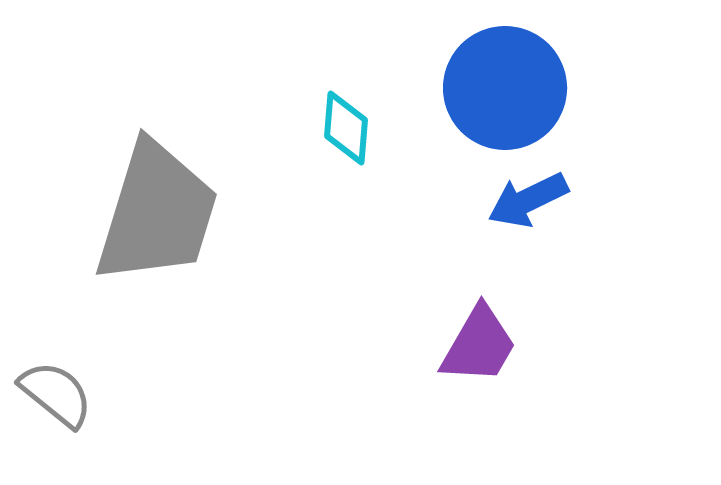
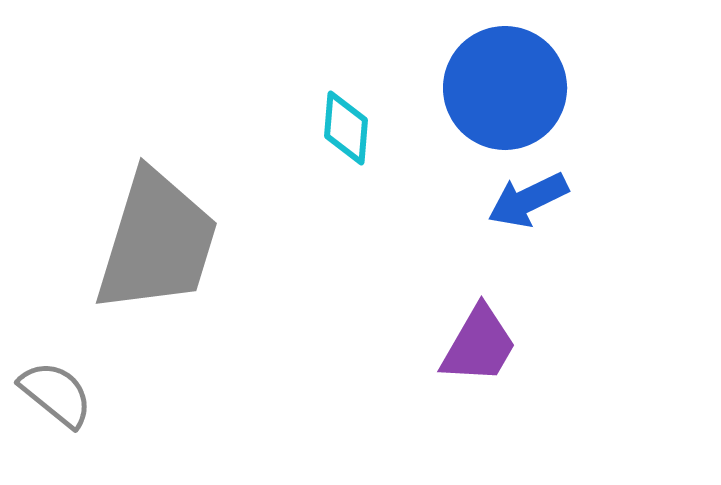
gray trapezoid: moved 29 px down
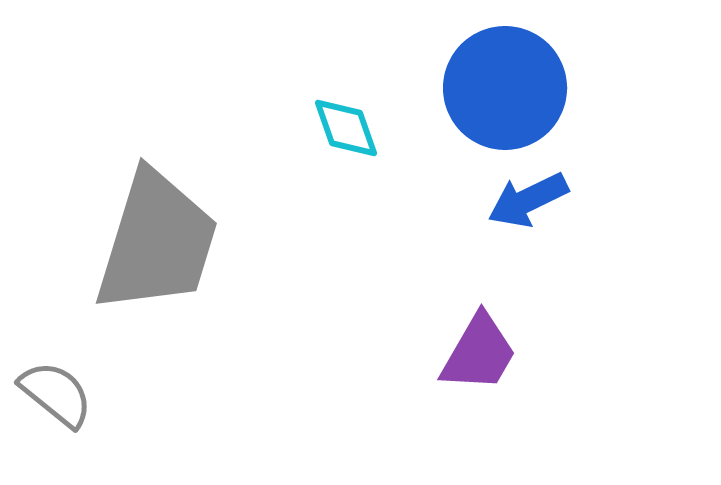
cyan diamond: rotated 24 degrees counterclockwise
purple trapezoid: moved 8 px down
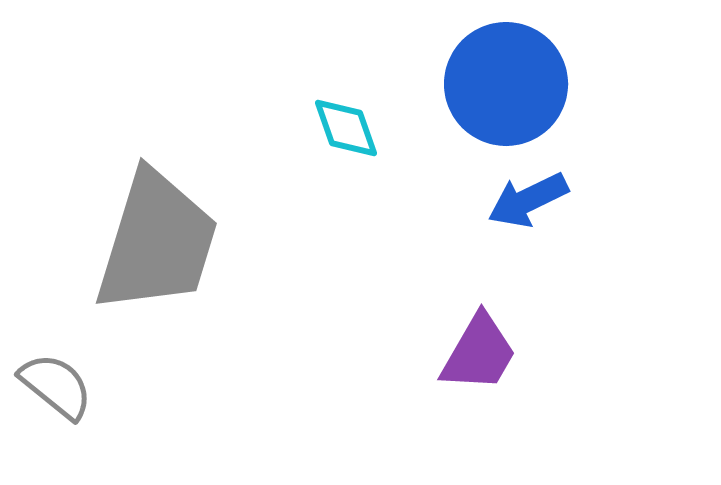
blue circle: moved 1 px right, 4 px up
gray semicircle: moved 8 px up
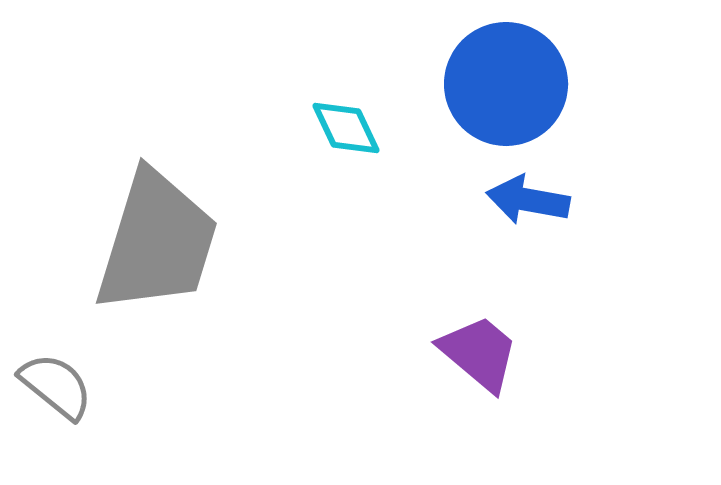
cyan diamond: rotated 6 degrees counterclockwise
blue arrow: rotated 36 degrees clockwise
purple trapezoid: rotated 80 degrees counterclockwise
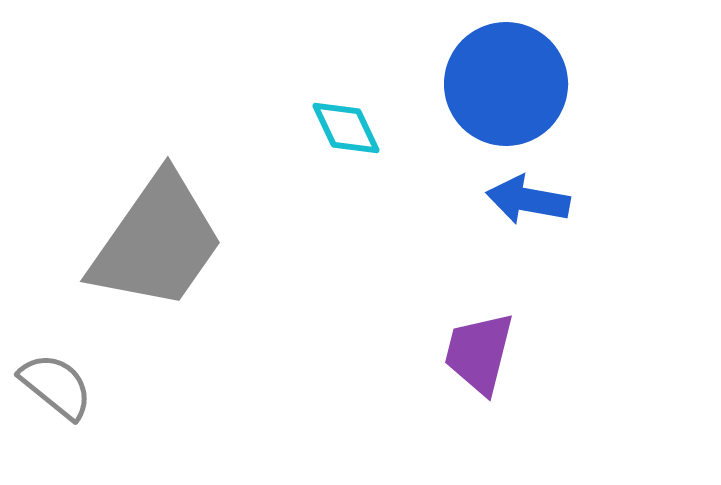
gray trapezoid: rotated 18 degrees clockwise
purple trapezoid: rotated 116 degrees counterclockwise
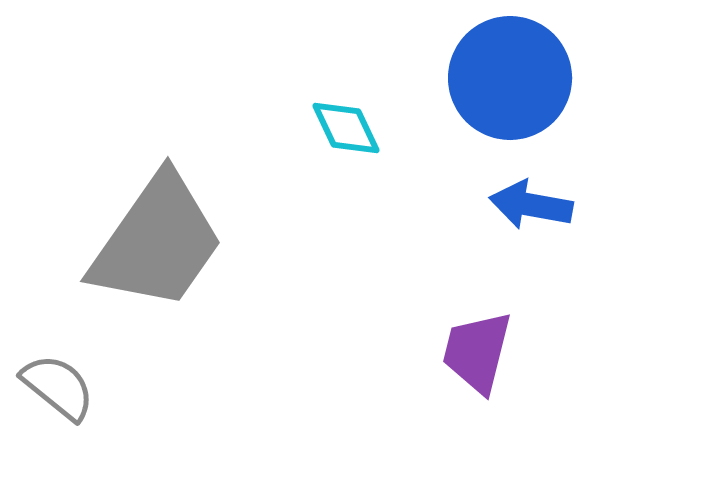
blue circle: moved 4 px right, 6 px up
blue arrow: moved 3 px right, 5 px down
purple trapezoid: moved 2 px left, 1 px up
gray semicircle: moved 2 px right, 1 px down
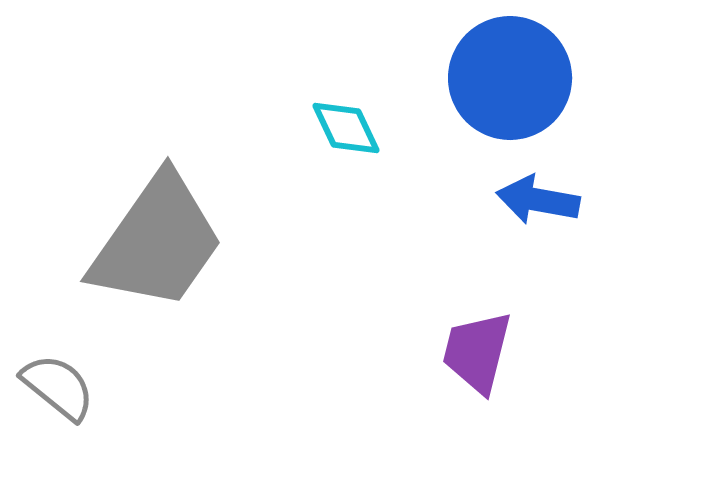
blue arrow: moved 7 px right, 5 px up
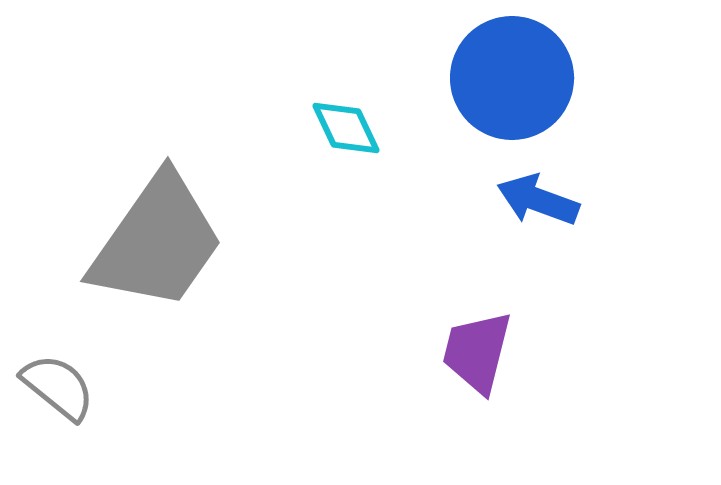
blue circle: moved 2 px right
blue arrow: rotated 10 degrees clockwise
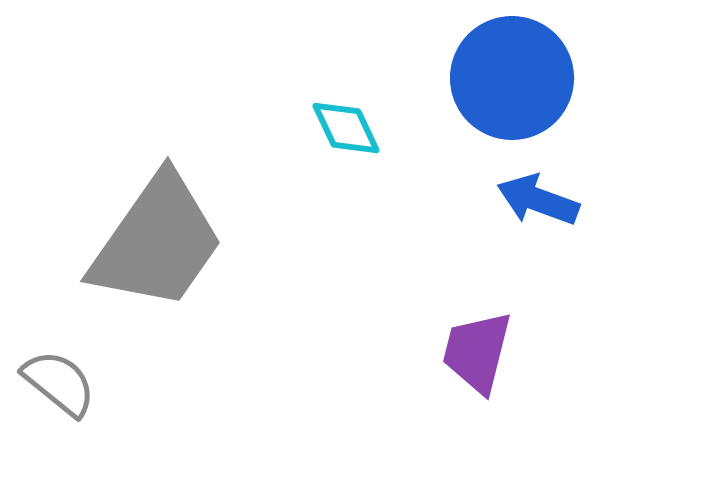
gray semicircle: moved 1 px right, 4 px up
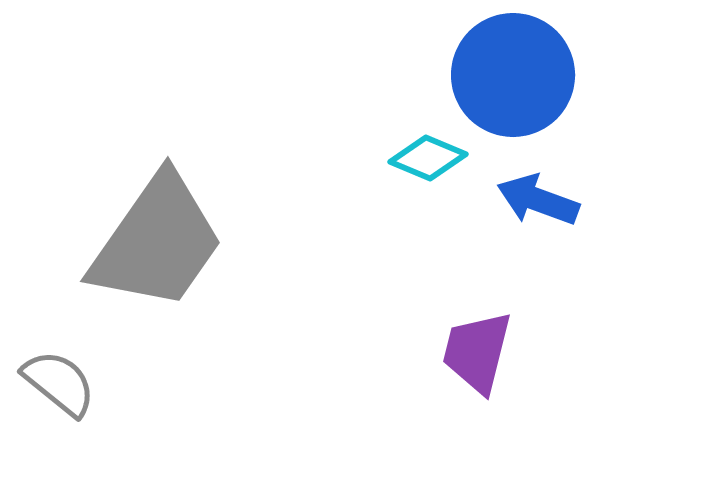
blue circle: moved 1 px right, 3 px up
cyan diamond: moved 82 px right, 30 px down; rotated 42 degrees counterclockwise
